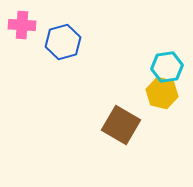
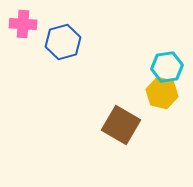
pink cross: moved 1 px right, 1 px up
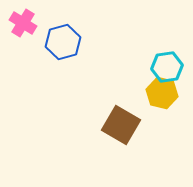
pink cross: moved 1 px up; rotated 28 degrees clockwise
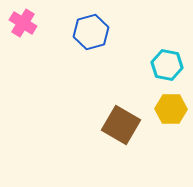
blue hexagon: moved 28 px right, 10 px up
cyan hexagon: moved 2 px up; rotated 20 degrees clockwise
yellow hexagon: moved 9 px right, 16 px down; rotated 12 degrees counterclockwise
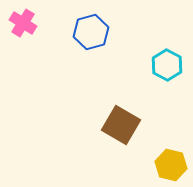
cyan hexagon: rotated 16 degrees clockwise
yellow hexagon: moved 56 px down; rotated 12 degrees clockwise
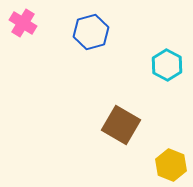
yellow hexagon: rotated 8 degrees clockwise
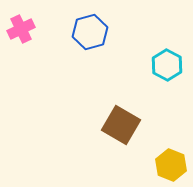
pink cross: moved 2 px left, 6 px down; rotated 32 degrees clockwise
blue hexagon: moved 1 px left
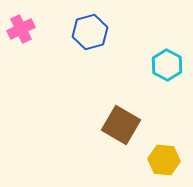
yellow hexagon: moved 7 px left, 5 px up; rotated 16 degrees counterclockwise
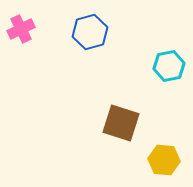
cyan hexagon: moved 2 px right, 1 px down; rotated 20 degrees clockwise
brown square: moved 2 px up; rotated 12 degrees counterclockwise
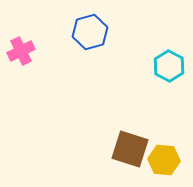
pink cross: moved 22 px down
cyan hexagon: rotated 20 degrees counterclockwise
brown square: moved 9 px right, 26 px down
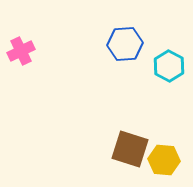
blue hexagon: moved 35 px right, 12 px down; rotated 12 degrees clockwise
